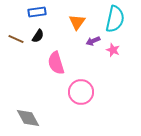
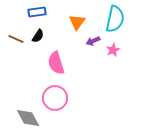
pink star: rotated 24 degrees clockwise
pink circle: moved 26 px left, 6 px down
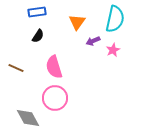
brown line: moved 29 px down
pink semicircle: moved 2 px left, 4 px down
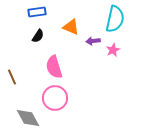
orange triangle: moved 6 px left, 5 px down; rotated 42 degrees counterclockwise
purple arrow: rotated 16 degrees clockwise
brown line: moved 4 px left, 9 px down; rotated 42 degrees clockwise
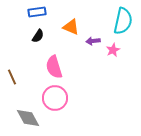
cyan semicircle: moved 8 px right, 2 px down
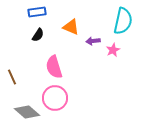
black semicircle: moved 1 px up
gray diamond: moved 1 px left, 6 px up; rotated 20 degrees counterclockwise
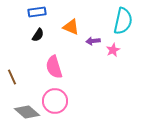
pink circle: moved 3 px down
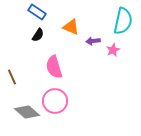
blue rectangle: rotated 42 degrees clockwise
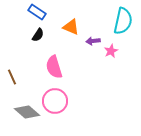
pink star: moved 2 px left, 1 px down
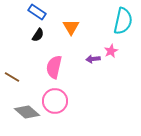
orange triangle: rotated 36 degrees clockwise
purple arrow: moved 18 px down
pink semicircle: rotated 30 degrees clockwise
brown line: rotated 35 degrees counterclockwise
